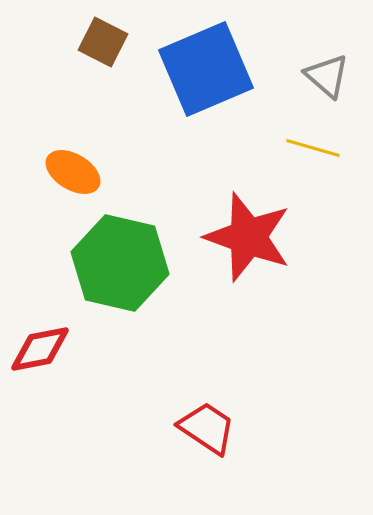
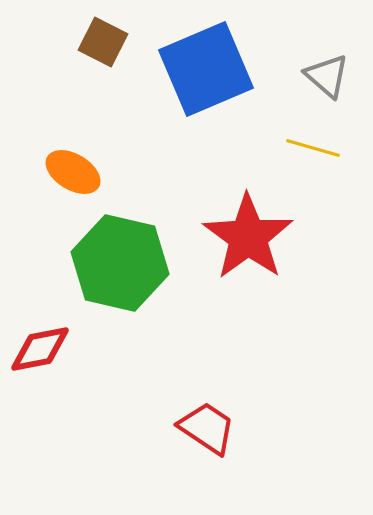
red star: rotated 16 degrees clockwise
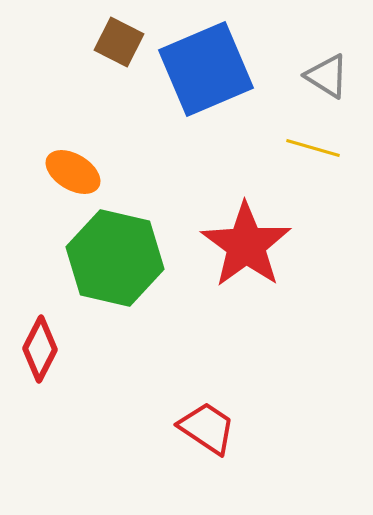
brown square: moved 16 px right
gray triangle: rotated 9 degrees counterclockwise
red star: moved 2 px left, 8 px down
green hexagon: moved 5 px left, 5 px up
red diamond: rotated 52 degrees counterclockwise
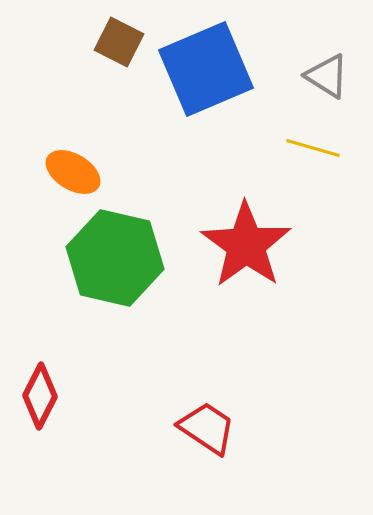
red diamond: moved 47 px down
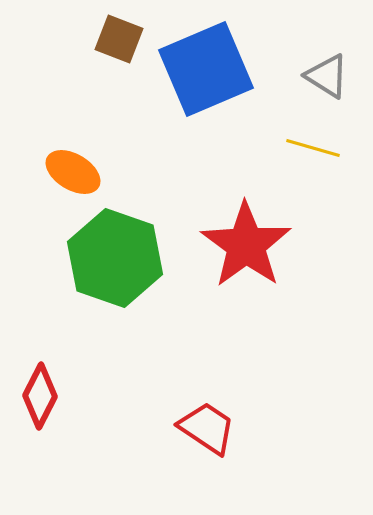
brown square: moved 3 px up; rotated 6 degrees counterclockwise
green hexagon: rotated 6 degrees clockwise
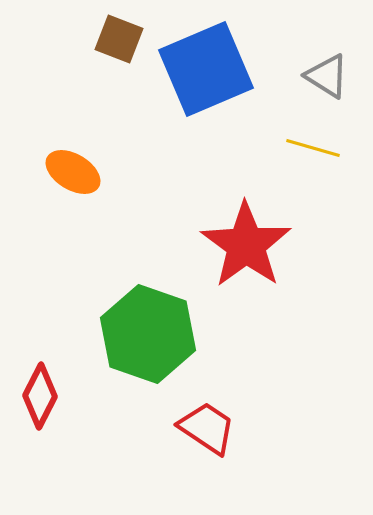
green hexagon: moved 33 px right, 76 px down
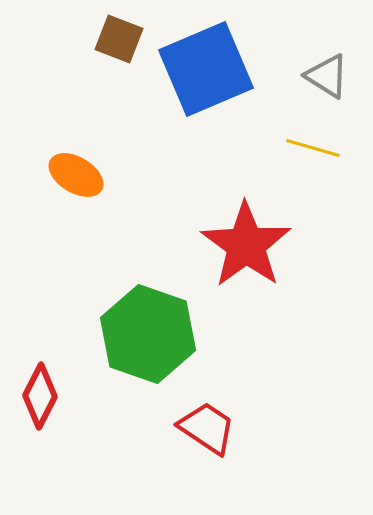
orange ellipse: moved 3 px right, 3 px down
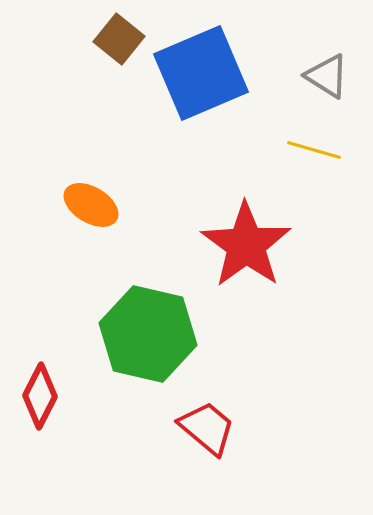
brown square: rotated 18 degrees clockwise
blue square: moved 5 px left, 4 px down
yellow line: moved 1 px right, 2 px down
orange ellipse: moved 15 px right, 30 px down
green hexagon: rotated 6 degrees counterclockwise
red trapezoid: rotated 6 degrees clockwise
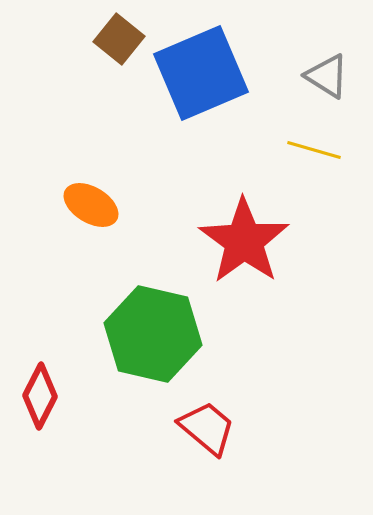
red star: moved 2 px left, 4 px up
green hexagon: moved 5 px right
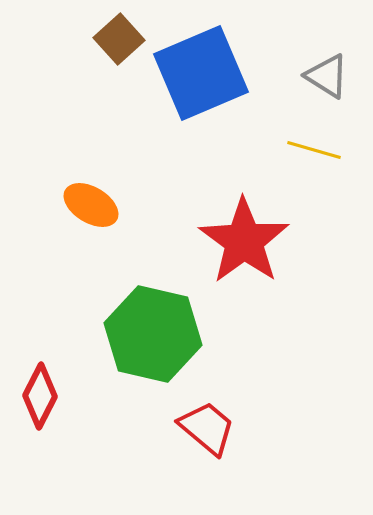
brown square: rotated 9 degrees clockwise
